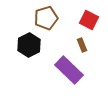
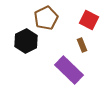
brown pentagon: rotated 10 degrees counterclockwise
black hexagon: moved 3 px left, 4 px up
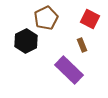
red square: moved 1 px right, 1 px up
